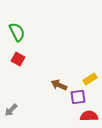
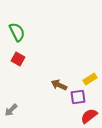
red semicircle: rotated 36 degrees counterclockwise
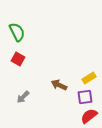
yellow rectangle: moved 1 px left, 1 px up
purple square: moved 7 px right
gray arrow: moved 12 px right, 13 px up
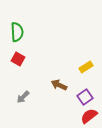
green semicircle: rotated 24 degrees clockwise
yellow rectangle: moved 3 px left, 11 px up
purple square: rotated 28 degrees counterclockwise
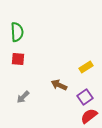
red square: rotated 24 degrees counterclockwise
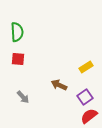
gray arrow: rotated 88 degrees counterclockwise
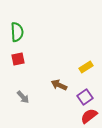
red square: rotated 16 degrees counterclockwise
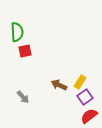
red square: moved 7 px right, 8 px up
yellow rectangle: moved 6 px left, 15 px down; rotated 24 degrees counterclockwise
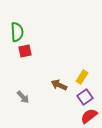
yellow rectangle: moved 2 px right, 5 px up
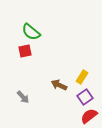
green semicircle: moved 14 px right; rotated 132 degrees clockwise
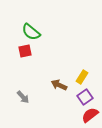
red semicircle: moved 1 px right, 1 px up
